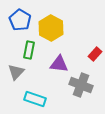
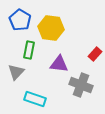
yellow hexagon: rotated 20 degrees counterclockwise
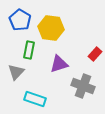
purple triangle: rotated 24 degrees counterclockwise
gray cross: moved 2 px right, 1 px down
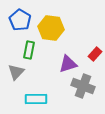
purple triangle: moved 9 px right
cyan rectangle: moved 1 px right; rotated 20 degrees counterclockwise
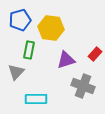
blue pentagon: rotated 25 degrees clockwise
purple triangle: moved 2 px left, 4 px up
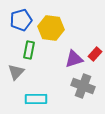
blue pentagon: moved 1 px right
purple triangle: moved 8 px right, 1 px up
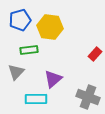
blue pentagon: moved 1 px left
yellow hexagon: moved 1 px left, 1 px up
green rectangle: rotated 72 degrees clockwise
purple triangle: moved 21 px left, 20 px down; rotated 24 degrees counterclockwise
gray cross: moved 5 px right, 11 px down
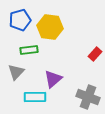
cyan rectangle: moved 1 px left, 2 px up
